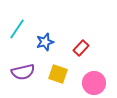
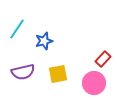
blue star: moved 1 px left, 1 px up
red rectangle: moved 22 px right, 11 px down
yellow square: rotated 30 degrees counterclockwise
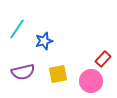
pink circle: moved 3 px left, 2 px up
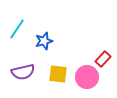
yellow square: rotated 18 degrees clockwise
pink circle: moved 4 px left, 4 px up
